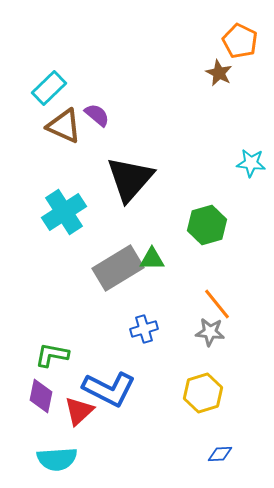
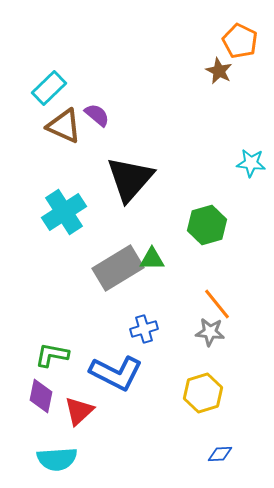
brown star: moved 2 px up
blue L-shape: moved 7 px right, 16 px up
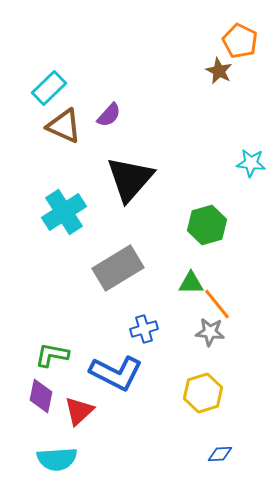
purple semicircle: moved 12 px right; rotated 92 degrees clockwise
green triangle: moved 39 px right, 24 px down
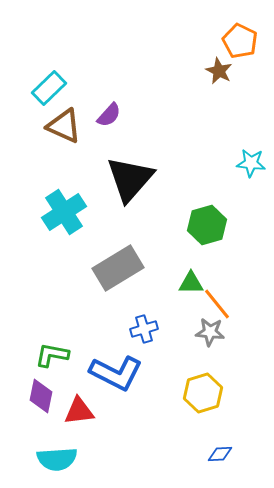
red triangle: rotated 36 degrees clockwise
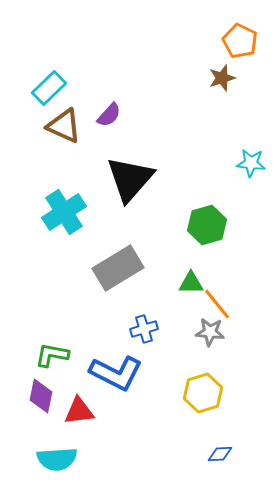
brown star: moved 3 px right, 7 px down; rotated 28 degrees clockwise
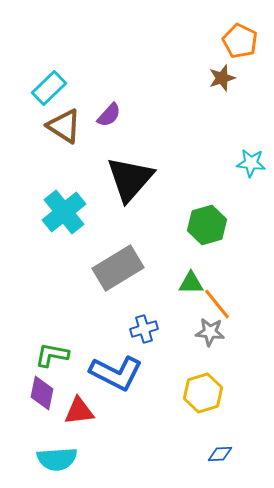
brown triangle: rotated 9 degrees clockwise
cyan cross: rotated 6 degrees counterclockwise
purple diamond: moved 1 px right, 3 px up
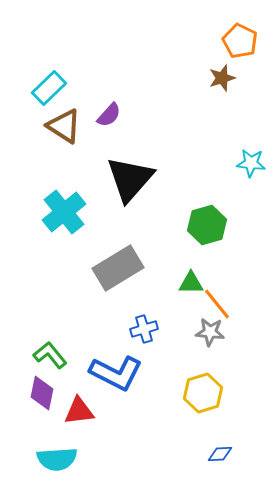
green L-shape: moved 2 px left; rotated 40 degrees clockwise
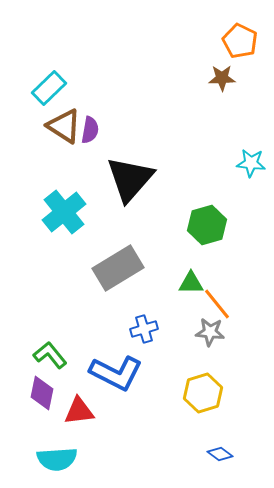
brown star: rotated 16 degrees clockwise
purple semicircle: moved 19 px left, 15 px down; rotated 32 degrees counterclockwise
blue diamond: rotated 40 degrees clockwise
